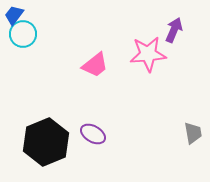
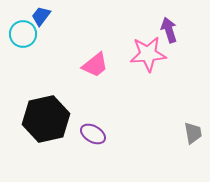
blue trapezoid: moved 27 px right, 1 px down
purple arrow: moved 5 px left; rotated 40 degrees counterclockwise
black hexagon: moved 23 px up; rotated 9 degrees clockwise
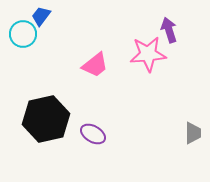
gray trapezoid: rotated 10 degrees clockwise
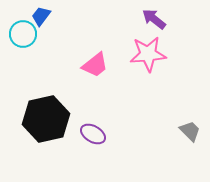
purple arrow: moved 15 px left, 11 px up; rotated 35 degrees counterclockwise
gray trapezoid: moved 3 px left, 2 px up; rotated 45 degrees counterclockwise
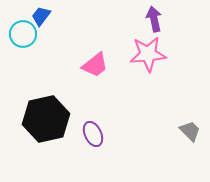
purple arrow: rotated 40 degrees clockwise
purple ellipse: rotated 35 degrees clockwise
